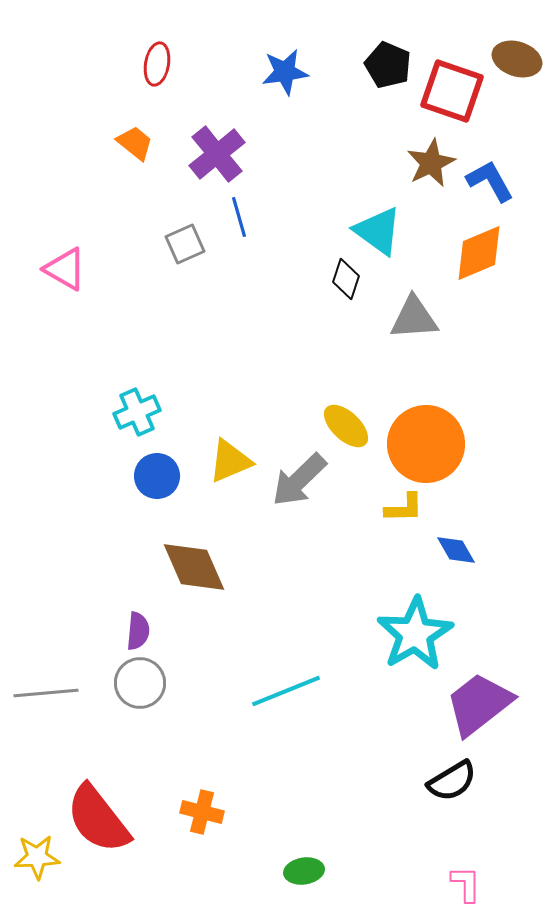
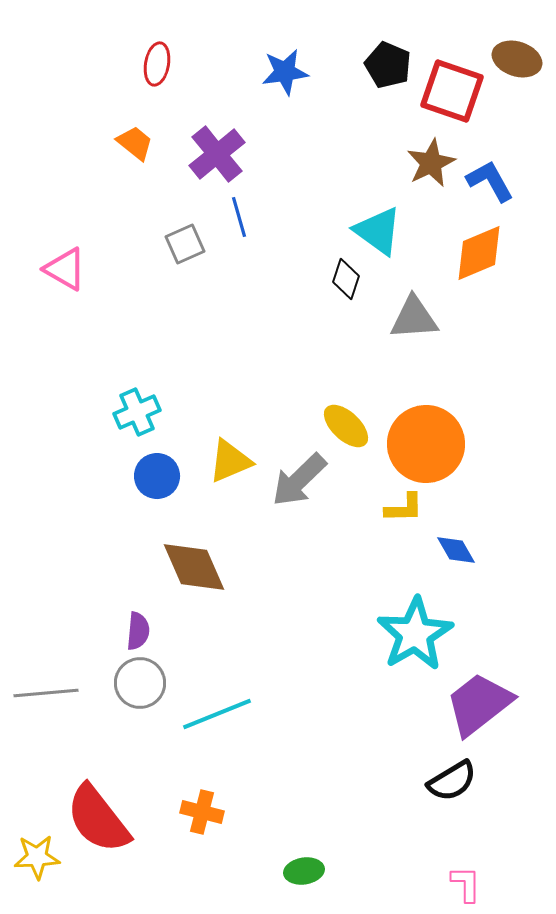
cyan line: moved 69 px left, 23 px down
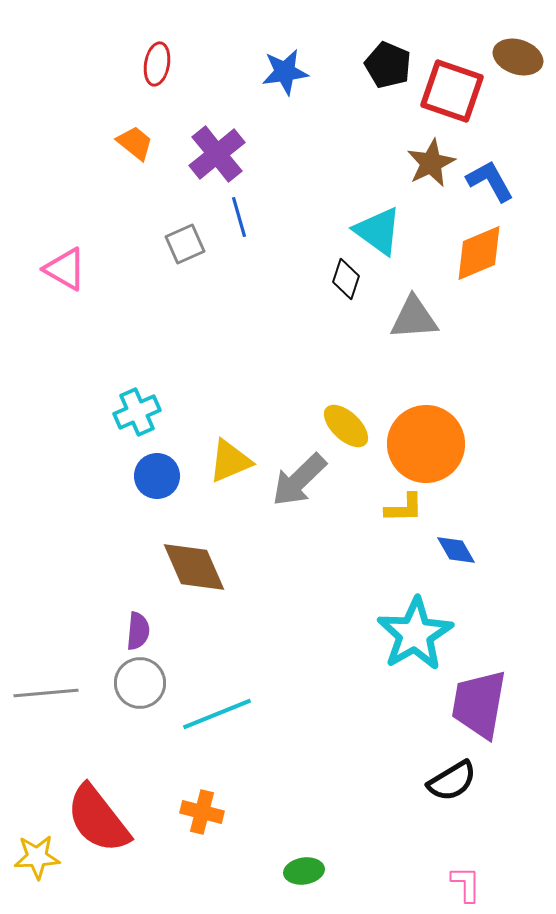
brown ellipse: moved 1 px right, 2 px up
purple trapezoid: rotated 42 degrees counterclockwise
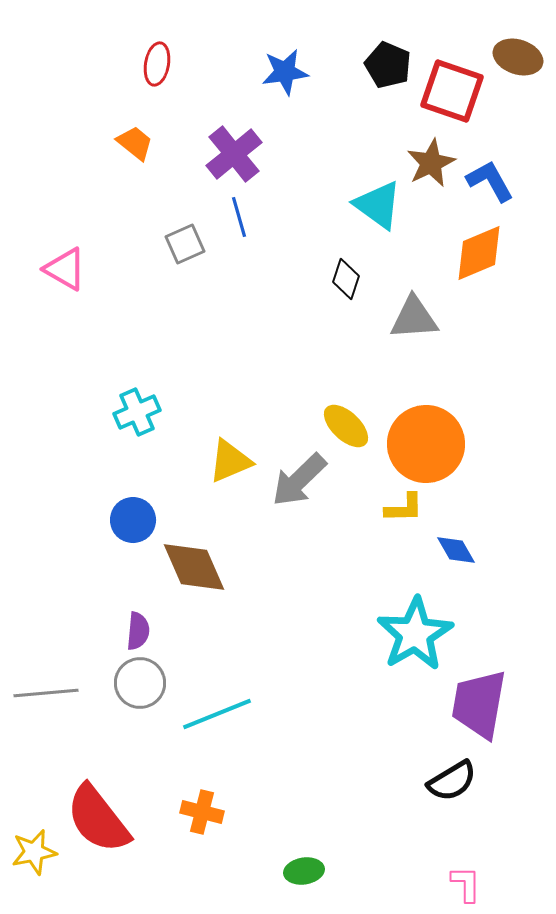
purple cross: moved 17 px right
cyan triangle: moved 26 px up
blue circle: moved 24 px left, 44 px down
yellow star: moved 3 px left, 5 px up; rotated 9 degrees counterclockwise
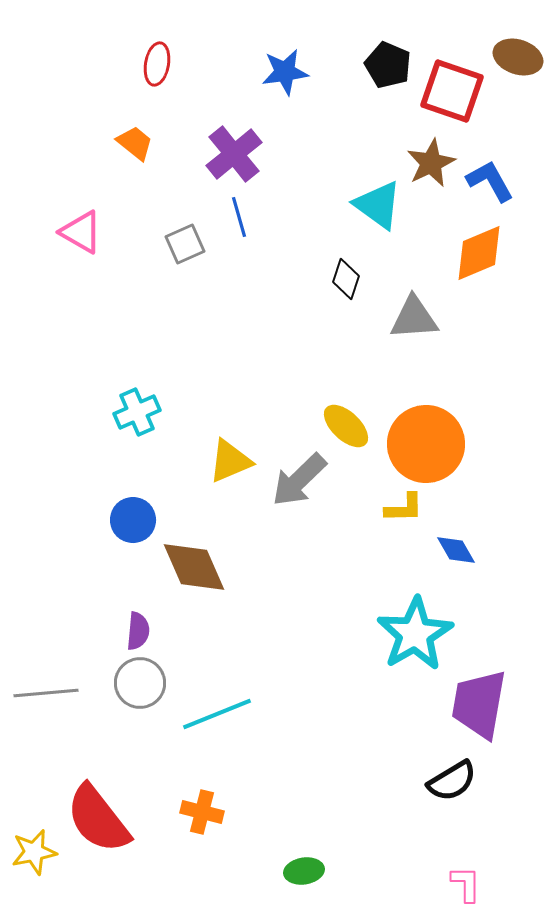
pink triangle: moved 16 px right, 37 px up
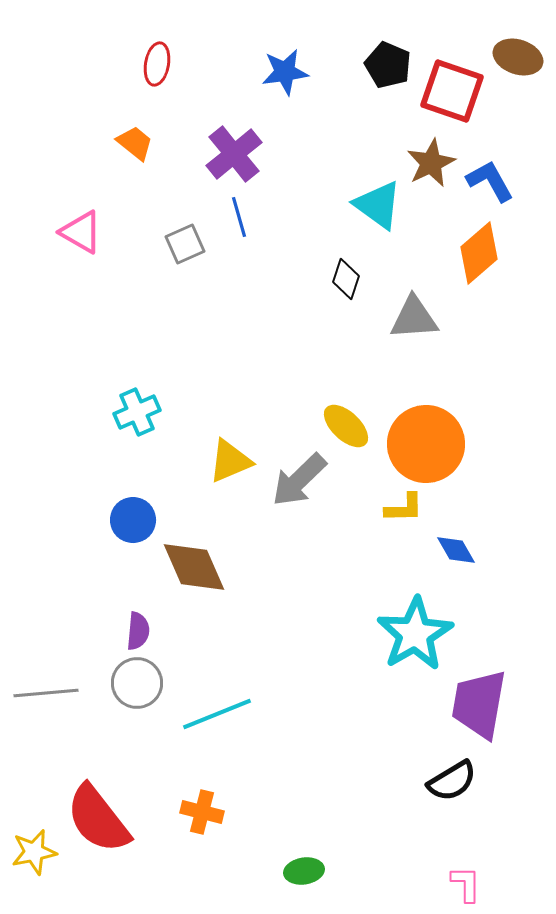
orange diamond: rotated 18 degrees counterclockwise
gray circle: moved 3 px left
